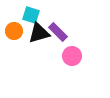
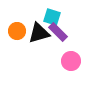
cyan square: moved 21 px right, 2 px down
orange circle: moved 3 px right
pink circle: moved 1 px left, 5 px down
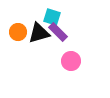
orange circle: moved 1 px right, 1 px down
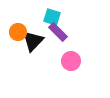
black triangle: moved 6 px left, 8 px down; rotated 30 degrees counterclockwise
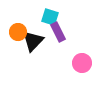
cyan square: moved 2 px left
purple rectangle: rotated 18 degrees clockwise
pink circle: moved 11 px right, 2 px down
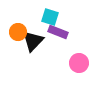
purple rectangle: rotated 42 degrees counterclockwise
pink circle: moved 3 px left
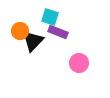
orange circle: moved 2 px right, 1 px up
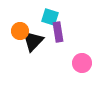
purple rectangle: rotated 60 degrees clockwise
pink circle: moved 3 px right
